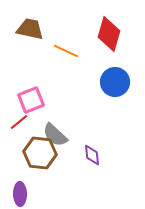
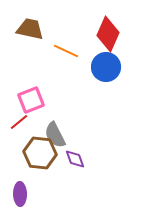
red diamond: moved 1 px left; rotated 8 degrees clockwise
blue circle: moved 9 px left, 15 px up
gray semicircle: rotated 20 degrees clockwise
purple diamond: moved 17 px left, 4 px down; rotated 15 degrees counterclockwise
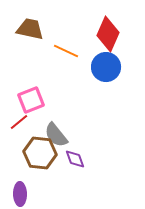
gray semicircle: moved 1 px right; rotated 12 degrees counterclockwise
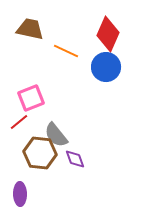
pink square: moved 2 px up
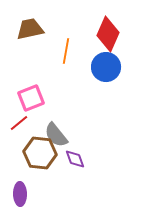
brown trapezoid: rotated 24 degrees counterclockwise
orange line: rotated 75 degrees clockwise
red line: moved 1 px down
